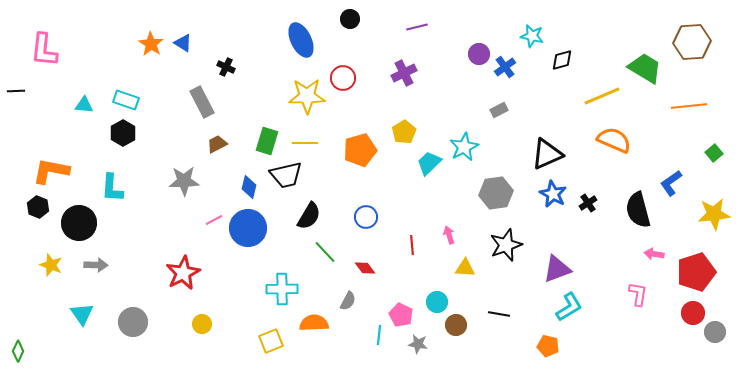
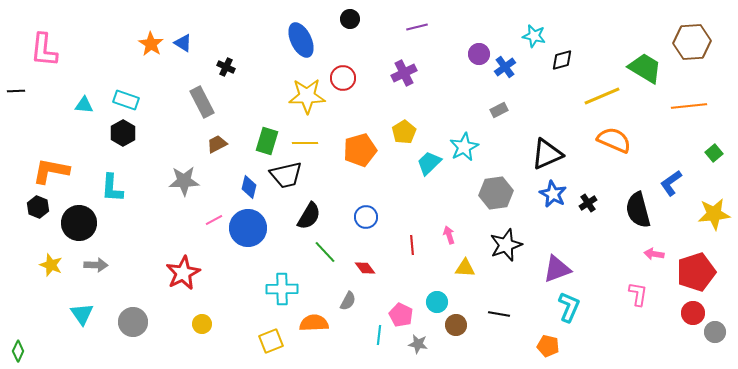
cyan star at (532, 36): moved 2 px right
cyan L-shape at (569, 307): rotated 36 degrees counterclockwise
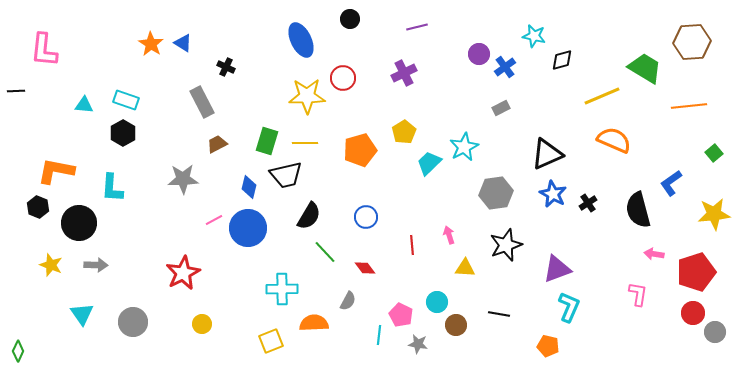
gray rectangle at (499, 110): moved 2 px right, 2 px up
orange L-shape at (51, 171): moved 5 px right
gray star at (184, 181): moved 1 px left, 2 px up
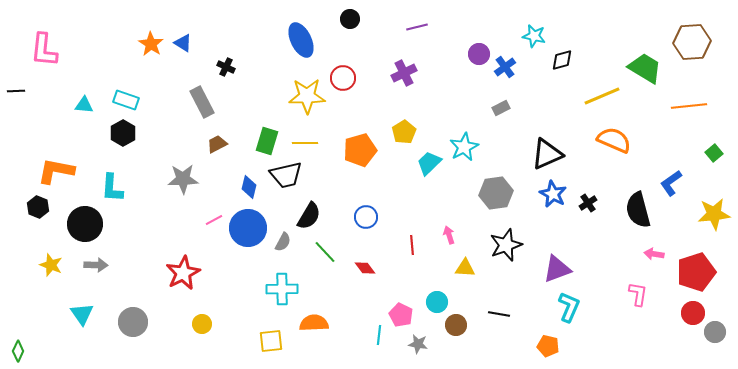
black circle at (79, 223): moved 6 px right, 1 px down
gray semicircle at (348, 301): moved 65 px left, 59 px up
yellow square at (271, 341): rotated 15 degrees clockwise
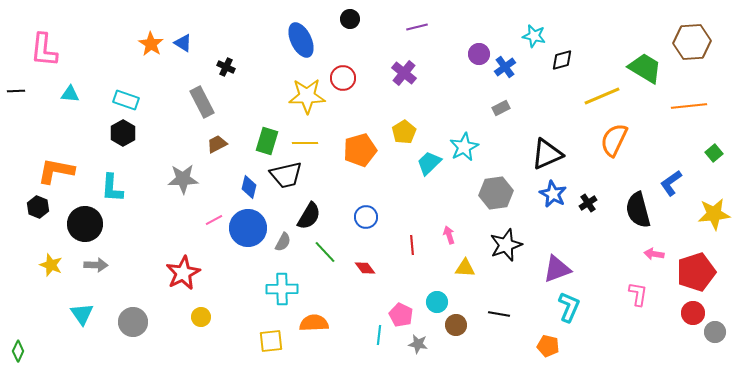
purple cross at (404, 73): rotated 25 degrees counterclockwise
cyan triangle at (84, 105): moved 14 px left, 11 px up
orange semicircle at (614, 140): rotated 88 degrees counterclockwise
yellow circle at (202, 324): moved 1 px left, 7 px up
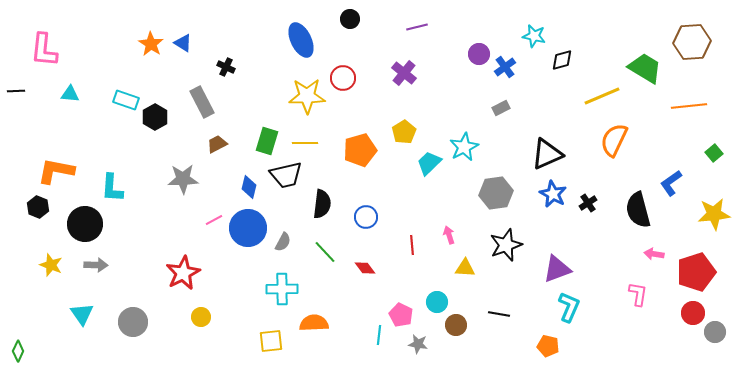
black hexagon at (123, 133): moved 32 px right, 16 px up
black semicircle at (309, 216): moved 13 px right, 12 px up; rotated 24 degrees counterclockwise
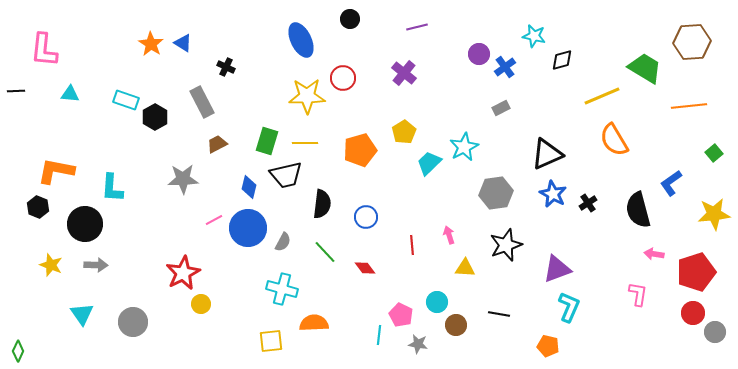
orange semicircle at (614, 140): rotated 56 degrees counterclockwise
cyan cross at (282, 289): rotated 16 degrees clockwise
yellow circle at (201, 317): moved 13 px up
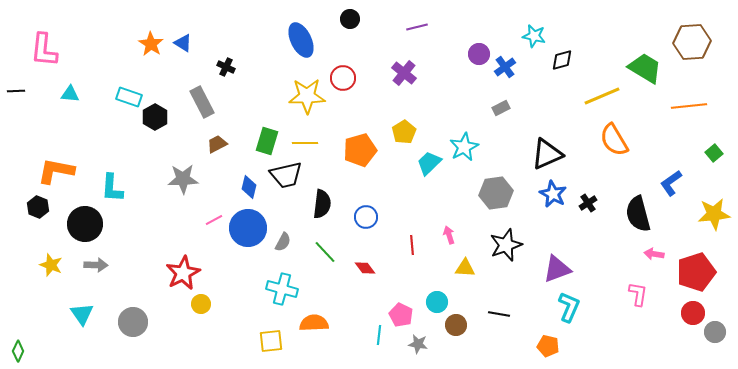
cyan rectangle at (126, 100): moved 3 px right, 3 px up
black semicircle at (638, 210): moved 4 px down
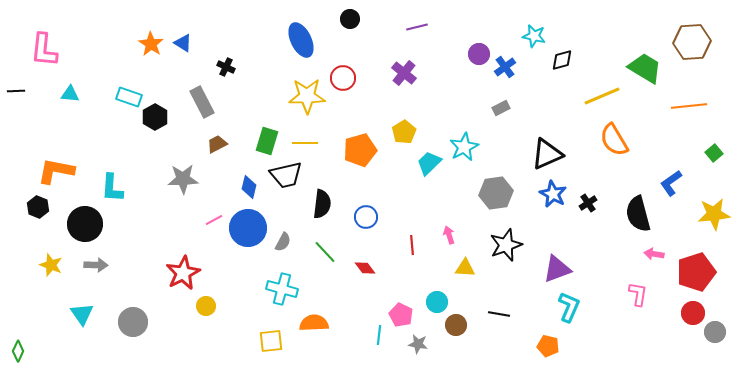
yellow circle at (201, 304): moved 5 px right, 2 px down
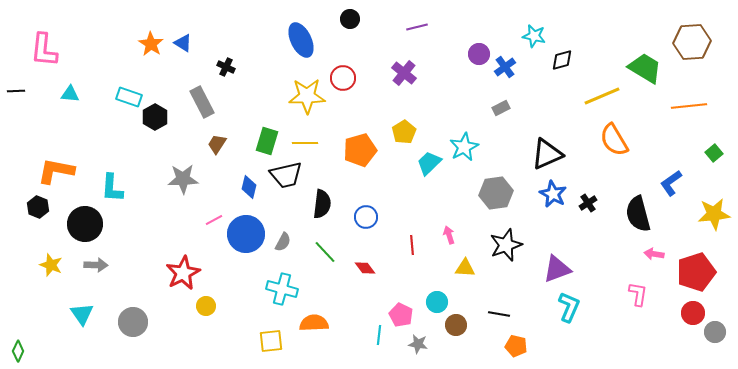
brown trapezoid at (217, 144): rotated 30 degrees counterclockwise
blue circle at (248, 228): moved 2 px left, 6 px down
orange pentagon at (548, 346): moved 32 px left
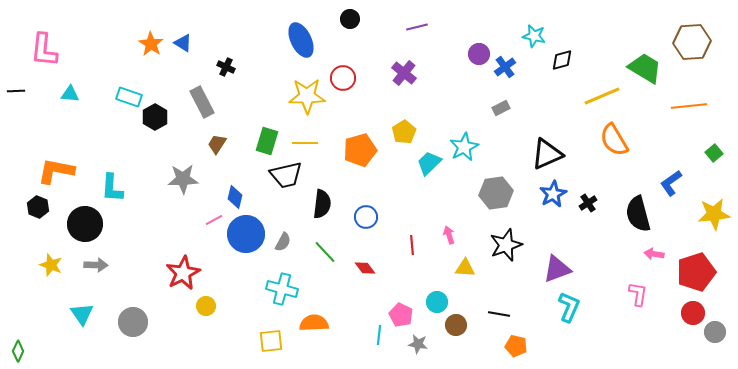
blue diamond at (249, 187): moved 14 px left, 10 px down
blue star at (553, 194): rotated 16 degrees clockwise
